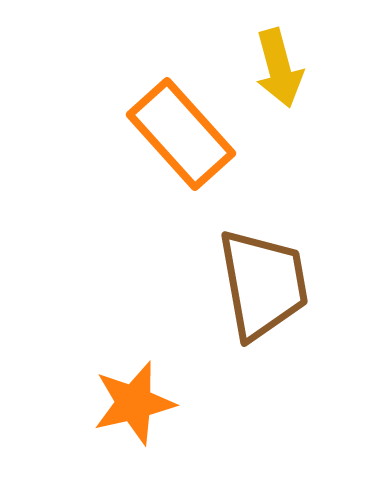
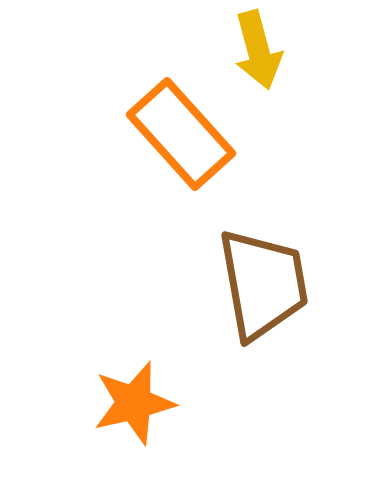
yellow arrow: moved 21 px left, 18 px up
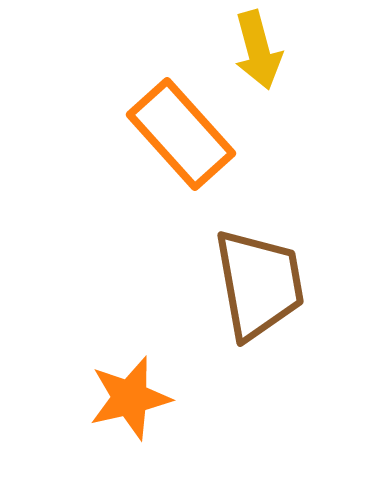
brown trapezoid: moved 4 px left
orange star: moved 4 px left, 5 px up
